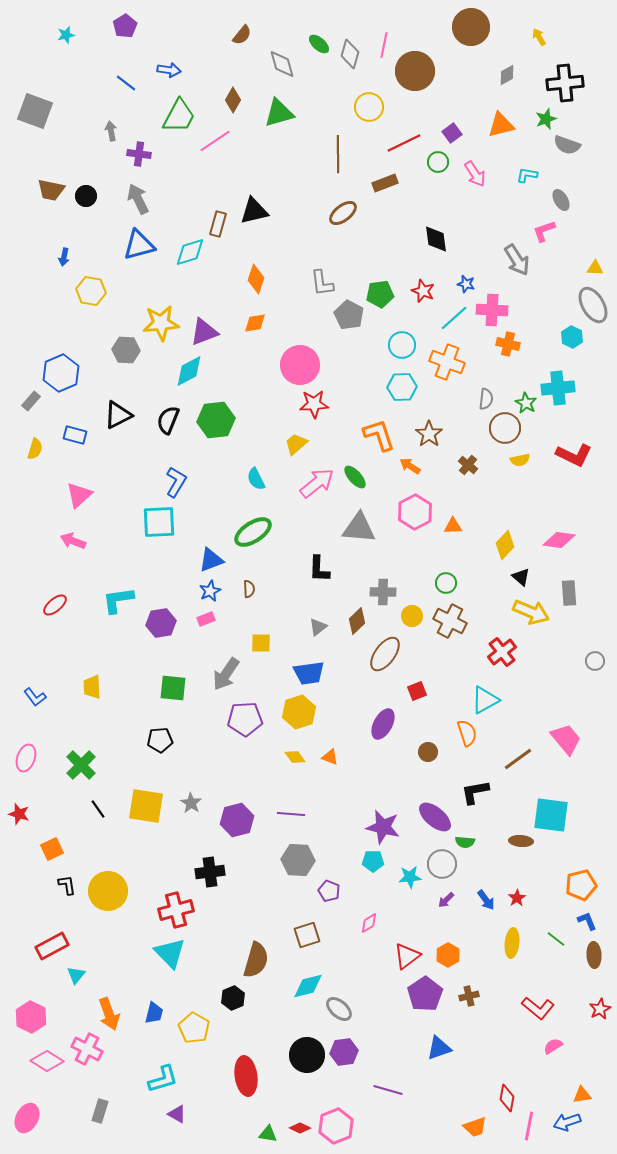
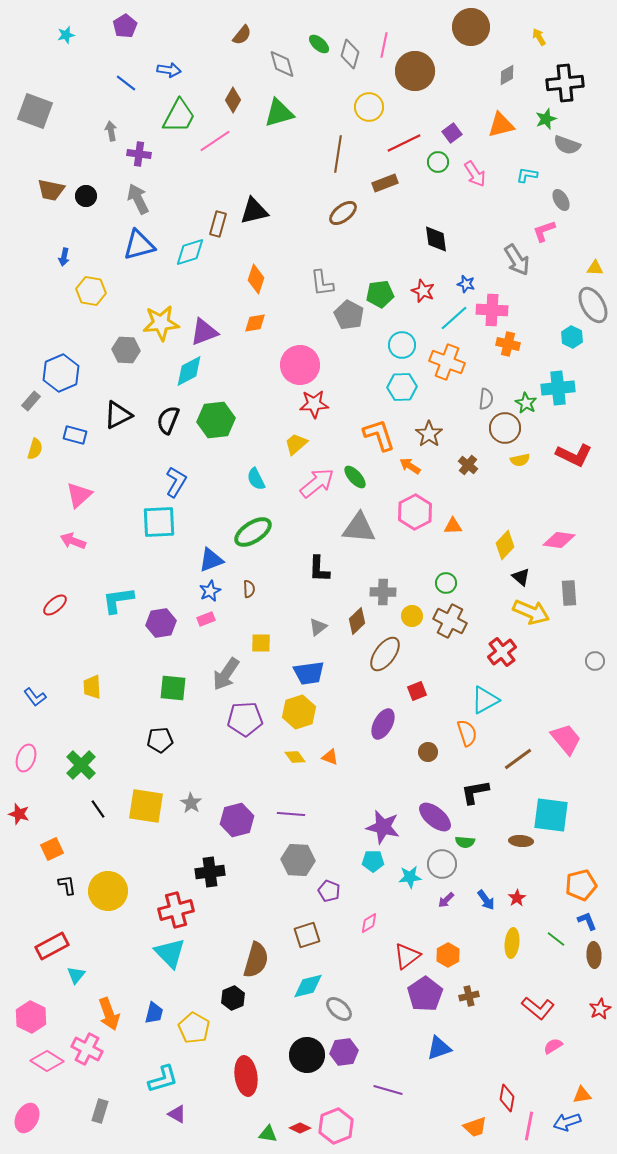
brown line at (338, 154): rotated 9 degrees clockwise
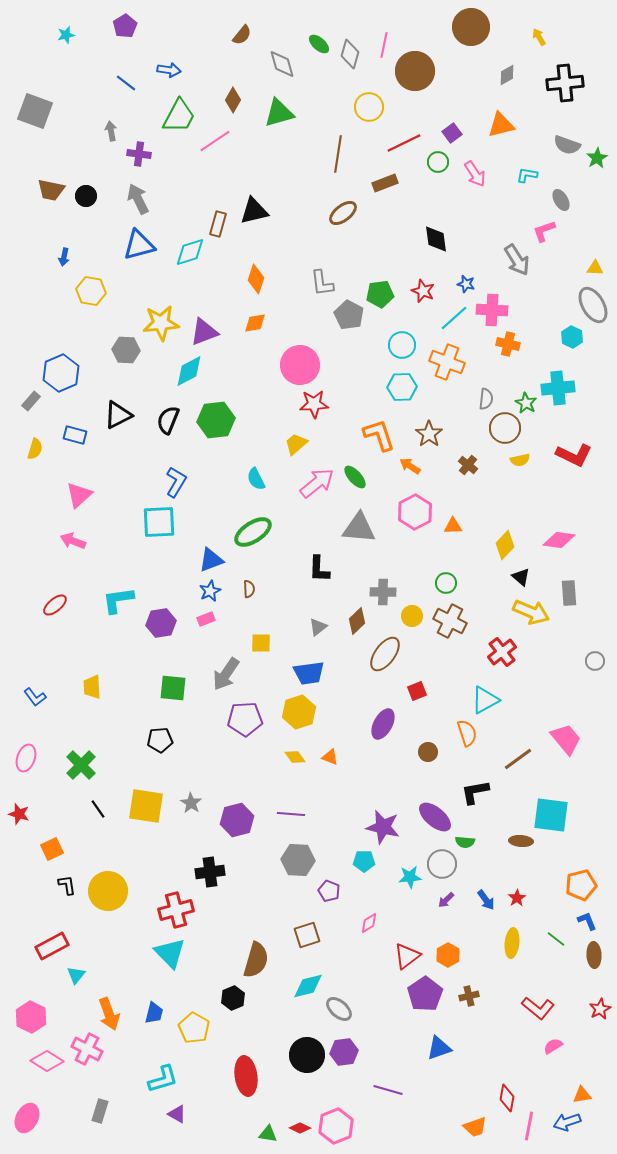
green star at (546, 119): moved 51 px right, 39 px down; rotated 10 degrees counterclockwise
cyan pentagon at (373, 861): moved 9 px left
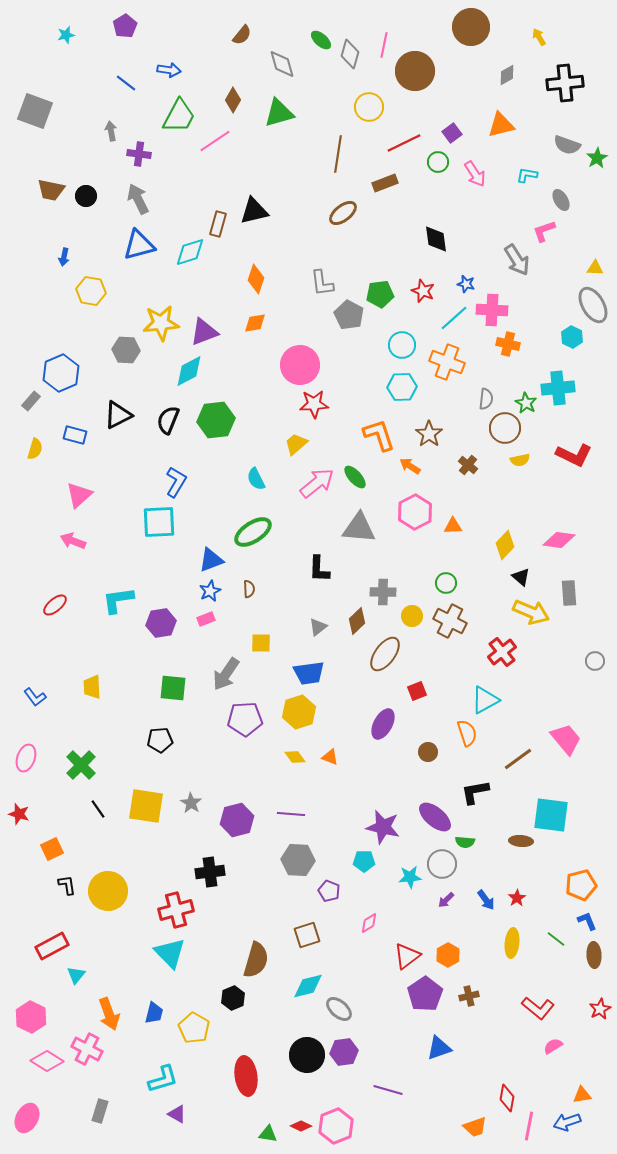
green ellipse at (319, 44): moved 2 px right, 4 px up
red diamond at (300, 1128): moved 1 px right, 2 px up
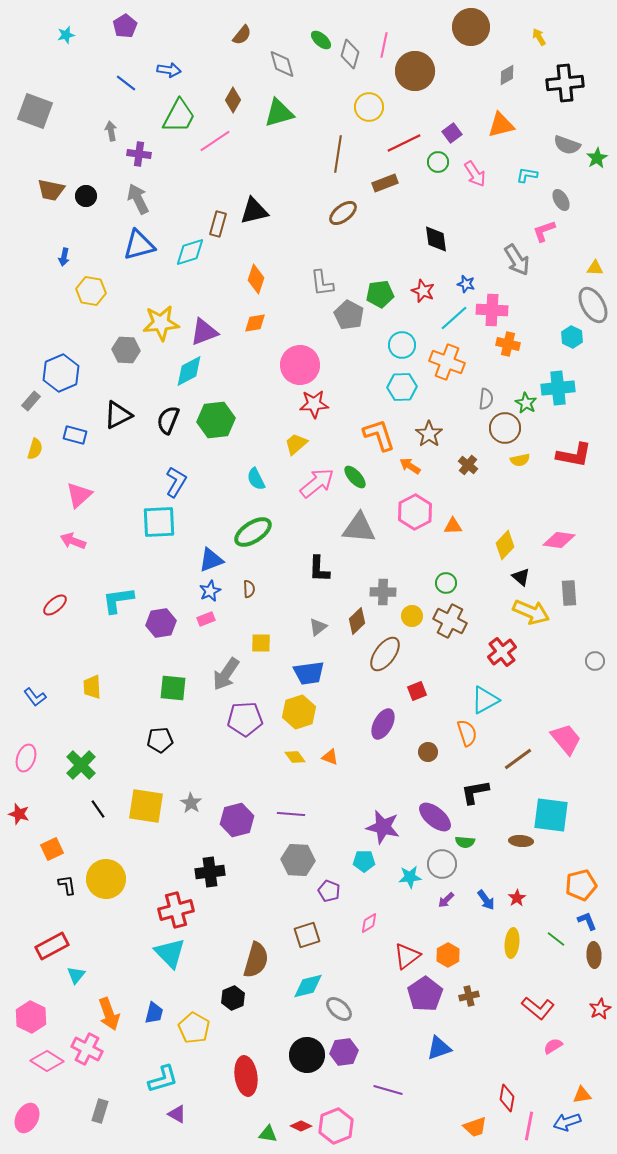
red L-shape at (574, 455): rotated 15 degrees counterclockwise
yellow circle at (108, 891): moved 2 px left, 12 px up
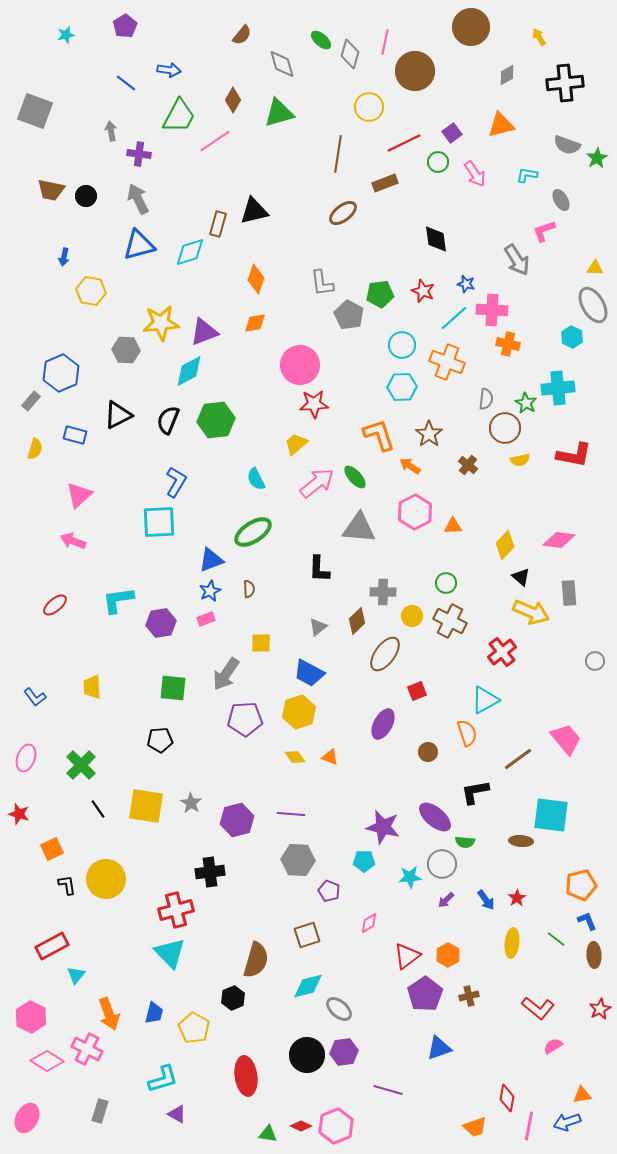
pink line at (384, 45): moved 1 px right, 3 px up
blue trapezoid at (309, 673): rotated 36 degrees clockwise
